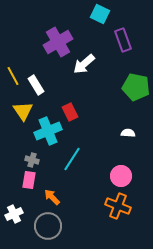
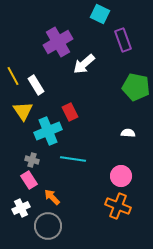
cyan line: moved 1 px right; rotated 65 degrees clockwise
pink rectangle: rotated 42 degrees counterclockwise
white cross: moved 7 px right, 6 px up
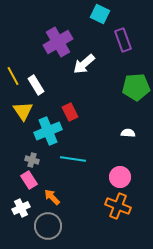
green pentagon: rotated 16 degrees counterclockwise
pink circle: moved 1 px left, 1 px down
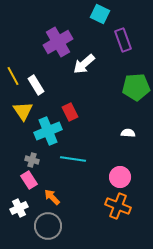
white cross: moved 2 px left
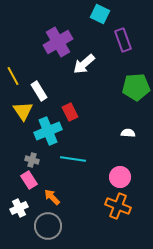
white rectangle: moved 3 px right, 6 px down
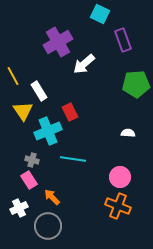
green pentagon: moved 3 px up
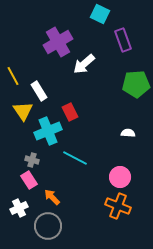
cyan line: moved 2 px right, 1 px up; rotated 20 degrees clockwise
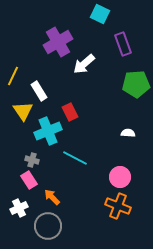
purple rectangle: moved 4 px down
yellow line: rotated 54 degrees clockwise
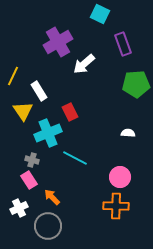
cyan cross: moved 2 px down
orange cross: moved 2 px left; rotated 20 degrees counterclockwise
